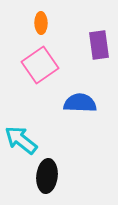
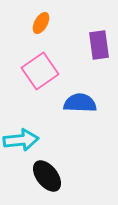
orange ellipse: rotated 30 degrees clockwise
pink square: moved 6 px down
cyan arrow: rotated 136 degrees clockwise
black ellipse: rotated 44 degrees counterclockwise
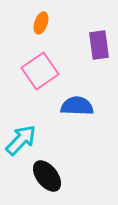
orange ellipse: rotated 10 degrees counterclockwise
blue semicircle: moved 3 px left, 3 px down
cyan arrow: rotated 40 degrees counterclockwise
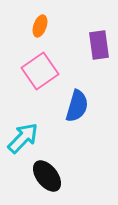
orange ellipse: moved 1 px left, 3 px down
blue semicircle: rotated 104 degrees clockwise
cyan arrow: moved 2 px right, 2 px up
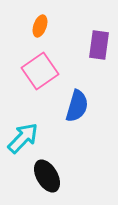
purple rectangle: rotated 16 degrees clockwise
black ellipse: rotated 8 degrees clockwise
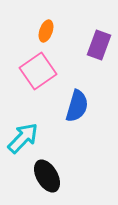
orange ellipse: moved 6 px right, 5 px down
purple rectangle: rotated 12 degrees clockwise
pink square: moved 2 px left
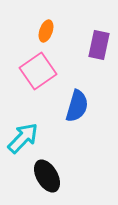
purple rectangle: rotated 8 degrees counterclockwise
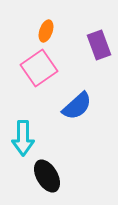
purple rectangle: rotated 32 degrees counterclockwise
pink square: moved 1 px right, 3 px up
blue semicircle: rotated 32 degrees clockwise
cyan arrow: rotated 136 degrees clockwise
